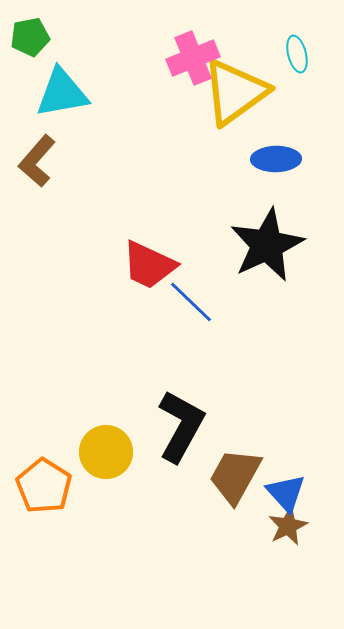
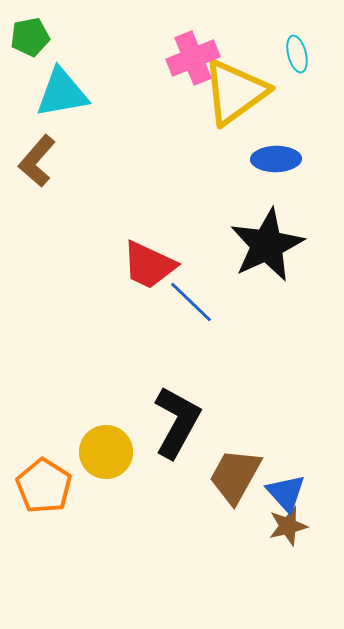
black L-shape: moved 4 px left, 4 px up
brown star: rotated 12 degrees clockwise
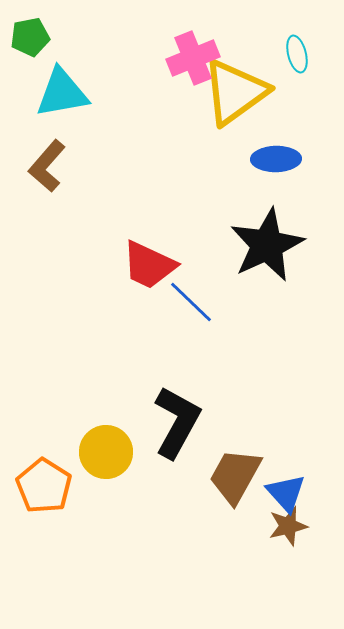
brown L-shape: moved 10 px right, 5 px down
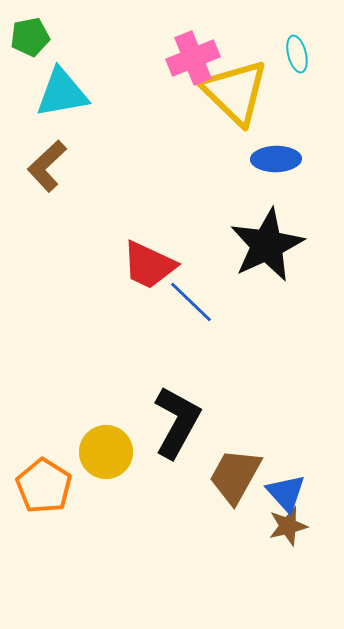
yellow triangle: rotated 40 degrees counterclockwise
brown L-shape: rotated 6 degrees clockwise
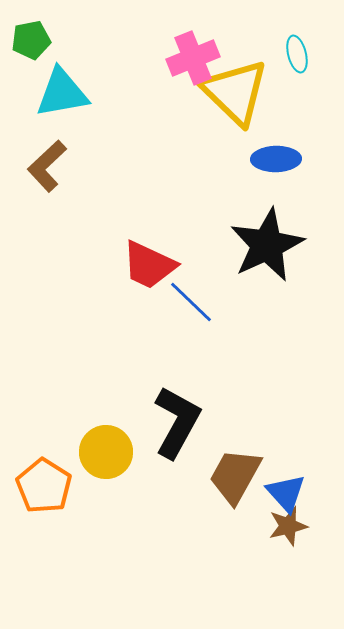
green pentagon: moved 1 px right, 3 px down
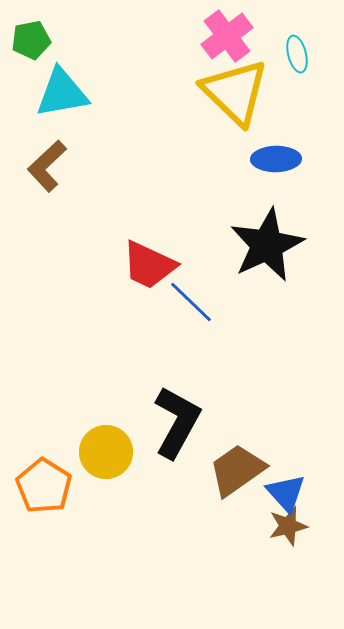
pink cross: moved 34 px right, 22 px up; rotated 15 degrees counterclockwise
brown trapezoid: moved 2 px right, 6 px up; rotated 26 degrees clockwise
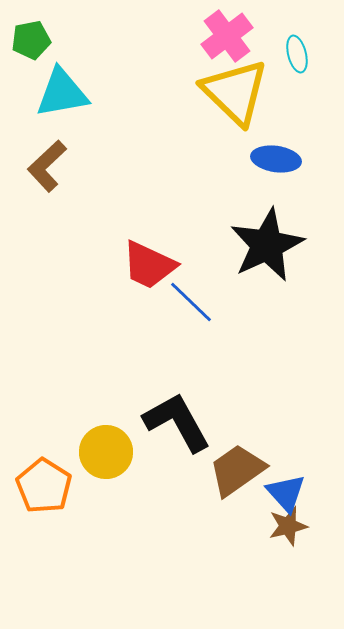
blue ellipse: rotated 9 degrees clockwise
black L-shape: rotated 58 degrees counterclockwise
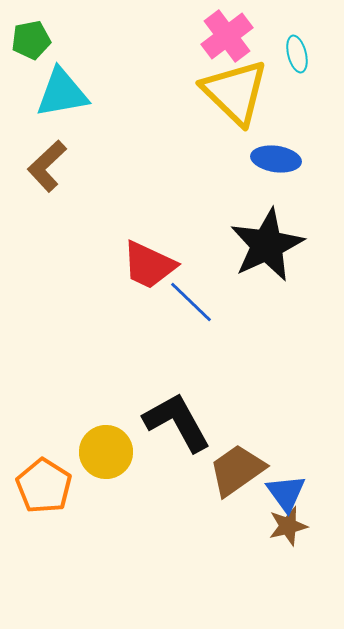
blue triangle: rotated 6 degrees clockwise
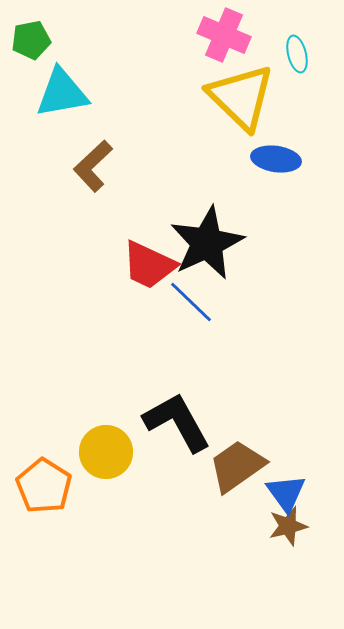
pink cross: moved 3 px left, 1 px up; rotated 30 degrees counterclockwise
yellow triangle: moved 6 px right, 5 px down
brown L-shape: moved 46 px right
black star: moved 60 px left, 2 px up
brown trapezoid: moved 4 px up
